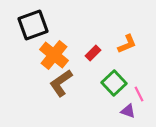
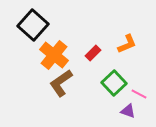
black square: rotated 28 degrees counterclockwise
pink line: rotated 35 degrees counterclockwise
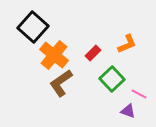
black square: moved 2 px down
green square: moved 2 px left, 4 px up
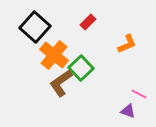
black square: moved 2 px right
red rectangle: moved 5 px left, 31 px up
green square: moved 31 px left, 11 px up
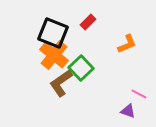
black square: moved 18 px right, 6 px down; rotated 20 degrees counterclockwise
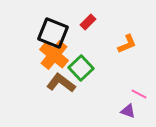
brown L-shape: rotated 72 degrees clockwise
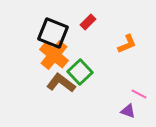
green square: moved 1 px left, 4 px down
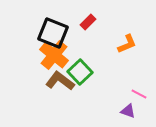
brown L-shape: moved 1 px left, 2 px up
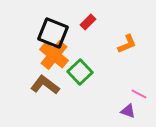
brown L-shape: moved 15 px left, 4 px down
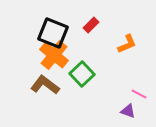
red rectangle: moved 3 px right, 3 px down
green square: moved 2 px right, 2 px down
